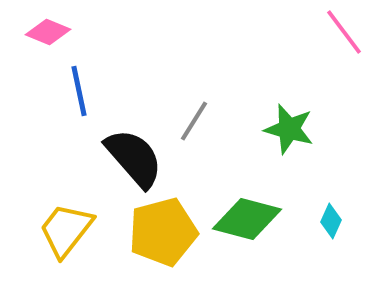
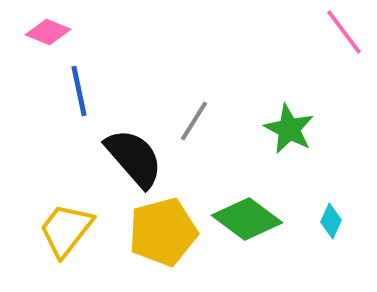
green star: rotated 12 degrees clockwise
green diamond: rotated 22 degrees clockwise
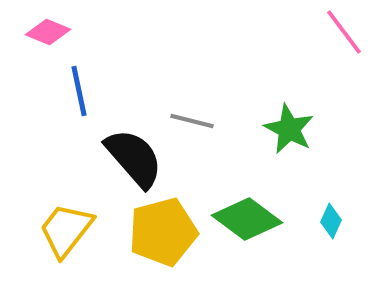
gray line: moved 2 px left; rotated 72 degrees clockwise
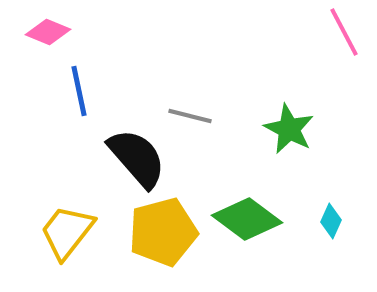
pink line: rotated 9 degrees clockwise
gray line: moved 2 px left, 5 px up
black semicircle: moved 3 px right
yellow trapezoid: moved 1 px right, 2 px down
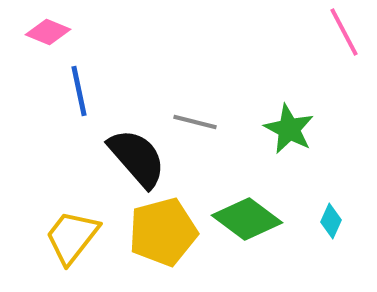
gray line: moved 5 px right, 6 px down
yellow trapezoid: moved 5 px right, 5 px down
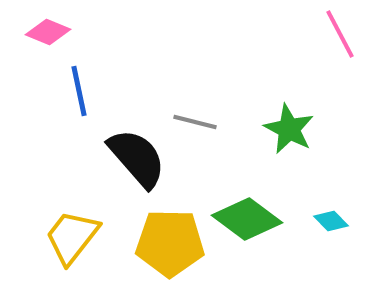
pink line: moved 4 px left, 2 px down
cyan diamond: rotated 68 degrees counterclockwise
yellow pentagon: moved 7 px right, 11 px down; rotated 16 degrees clockwise
